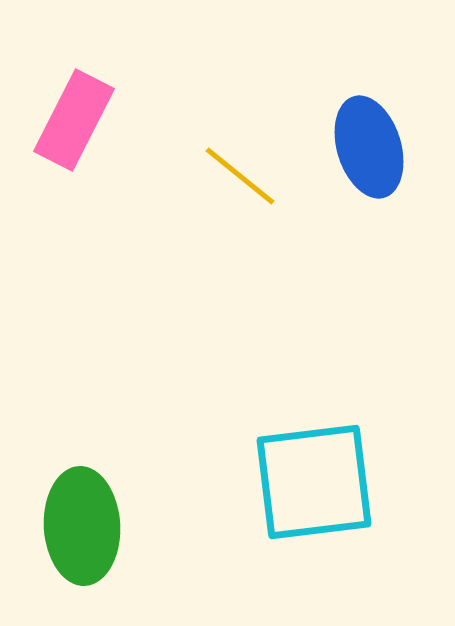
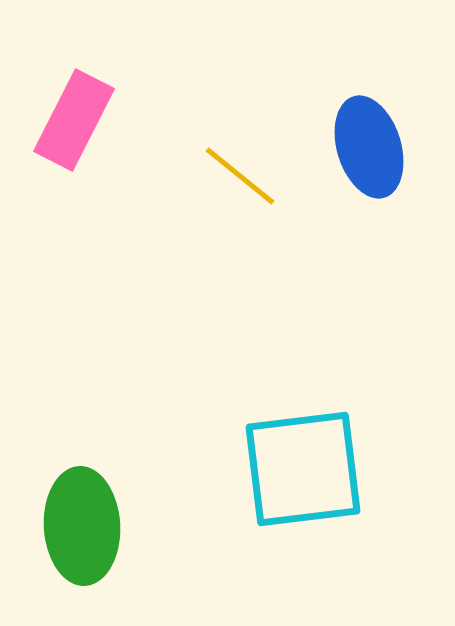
cyan square: moved 11 px left, 13 px up
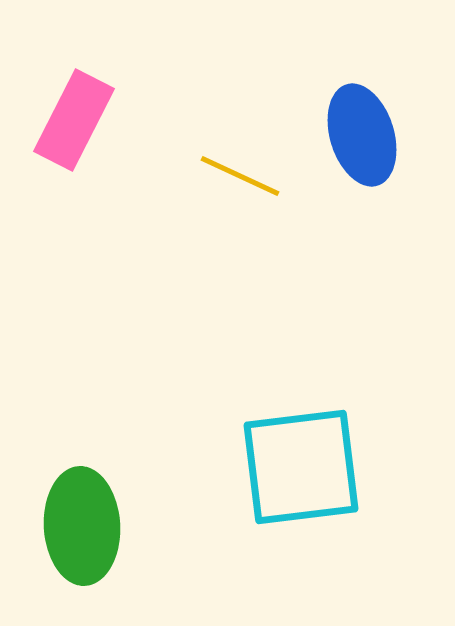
blue ellipse: moved 7 px left, 12 px up
yellow line: rotated 14 degrees counterclockwise
cyan square: moved 2 px left, 2 px up
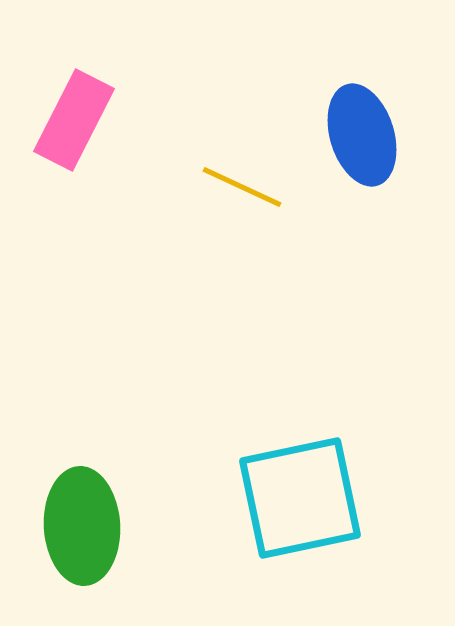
yellow line: moved 2 px right, 11 px down
cyan square: moved 1 px left, 31 px down; rotated 5 degrees counterclockwise
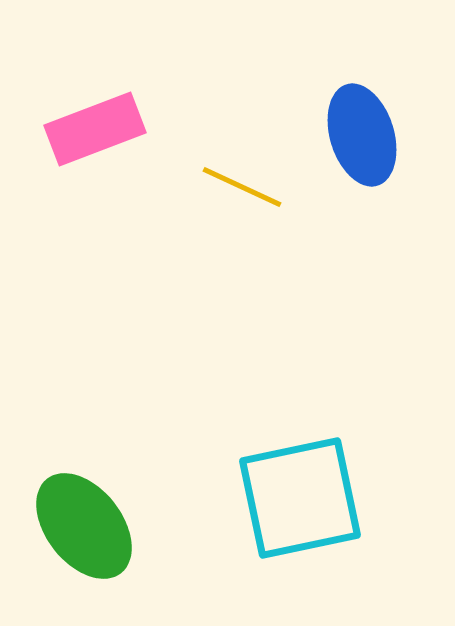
pink rectangle: moved 21 px right, 9 px down; rotated 42 degrees clockwise
green ellipse: moved 2 px right; rotated 35 degrees counterclockwise
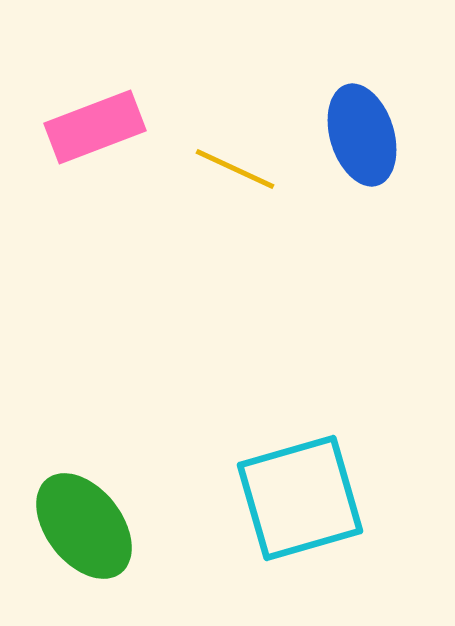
pink rectangle: moved 2 px up
yellow line: moved 7 px left, 18 px up
cyan square: rotated 4 degrees counterclockwise
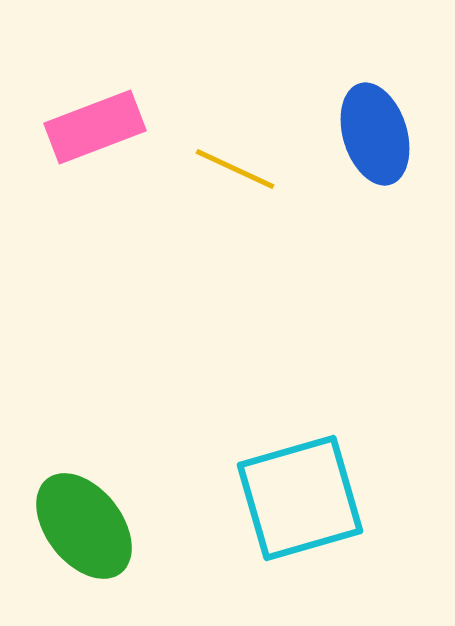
blue ellipse: moved 13 px right, 1 px up
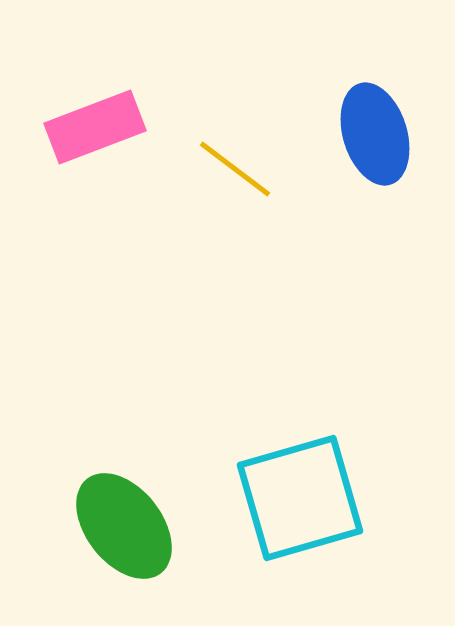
yellow line: rotated 12 degrees clockwise
green ellipse: moved 40 px right
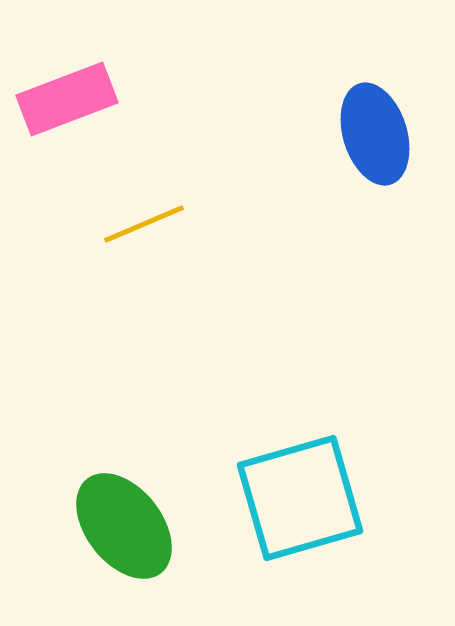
pink rectangle: moved 28 px left, 28 px up
yellow line: moved 91 px left, 55 px down; rotated 60 degrees counterclockwise
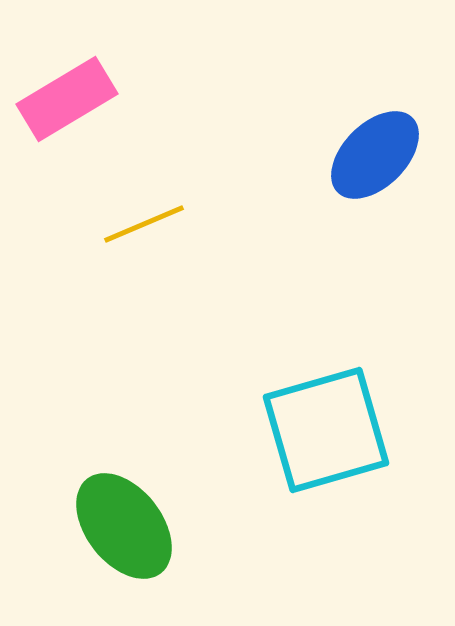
pink rectangle: rotated 10 degrees counterclockwise
blue ellipse: moved 21 px down; rotated 62 degrees clockwise
cyan square: moved 26 px right, 68 px up
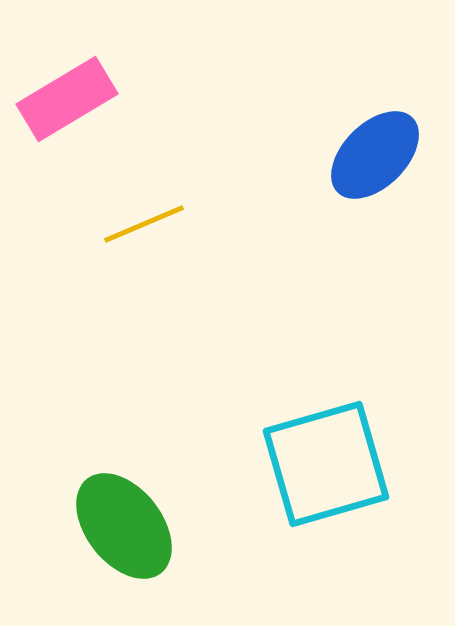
cyan square: moved 34 px down
